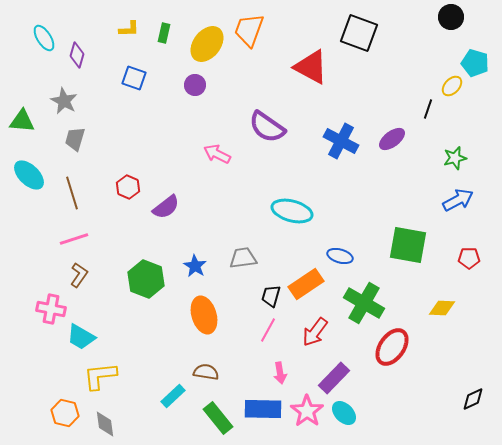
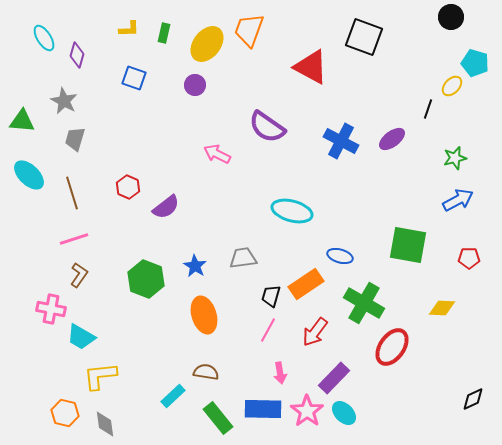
black square at (359, 33): moved 5 px right, 4 px down
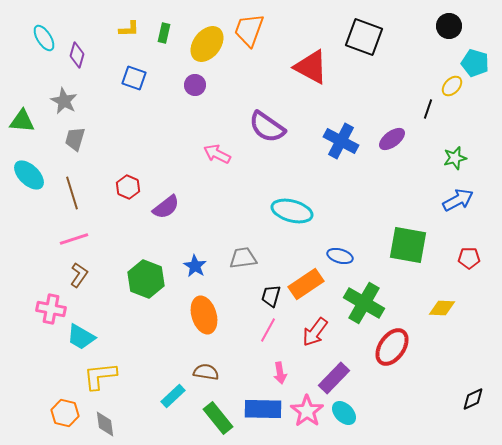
black circle at (451, 17): moved 2 px left, 9 px down
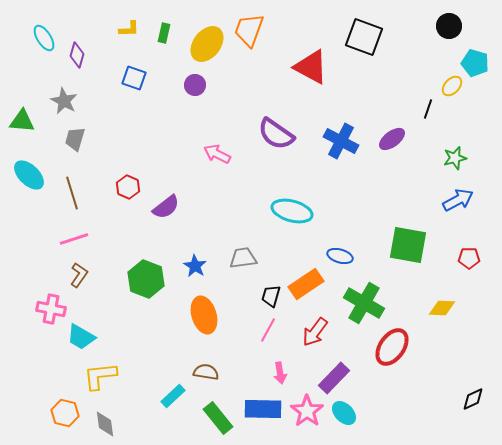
purple semicircle at (267, 127): moved 9 px right, 7 px down
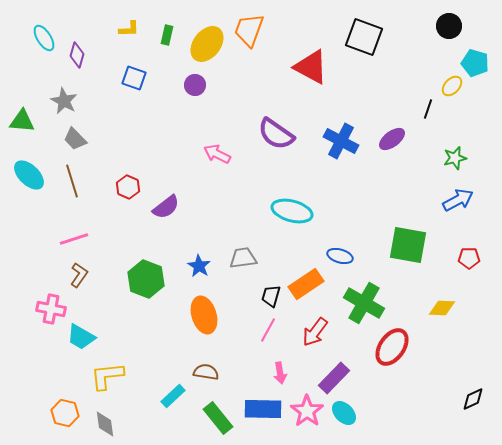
green rectangle at (164, 33): moved 3 px right, 2 px down
gray trapezoid at (75, 139): rotated 60 degrees counterclockwise
brown line at (72, 193): moved 12 px up
blue star at (195, 266): moved 4 px right
yellow L-shape at (100, 376): moved 7 px right
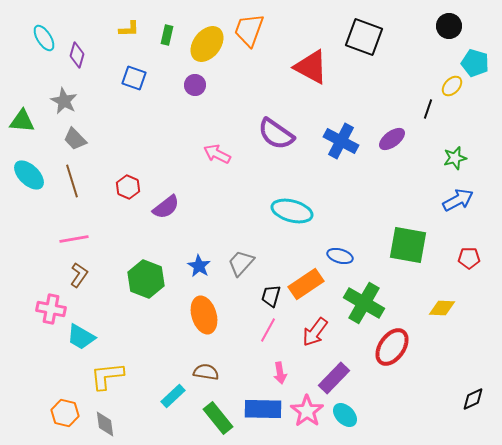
pink line at (74, 239): rotated 8 degrees clockwise
gray trapezoid at (243, 258): moved 2 px left, 5 px down; rotated 40 degrees counterclockwise
cyan ellipse at (344, 413): moved 1 px right, 2 px down
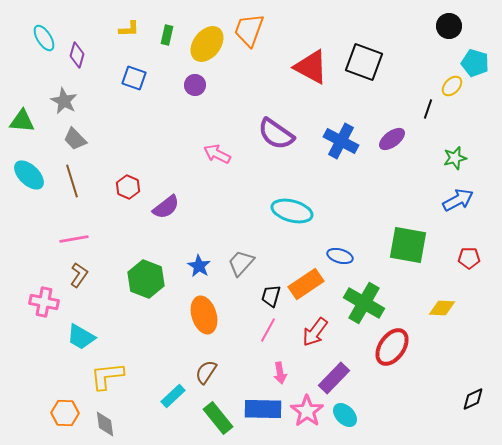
black square at (364, 37): moved 25 px down
pink cross at (51, 309): moved 7 px left, 7 px up
brown semicircle at (206, 372): rotated 65 degrees counterclockwise
orange hexagon at (65, 413): rotated 12 degrees counterclockwise
